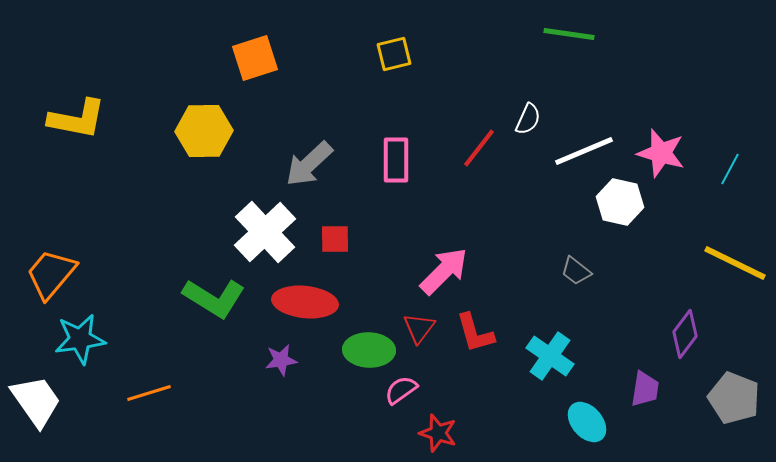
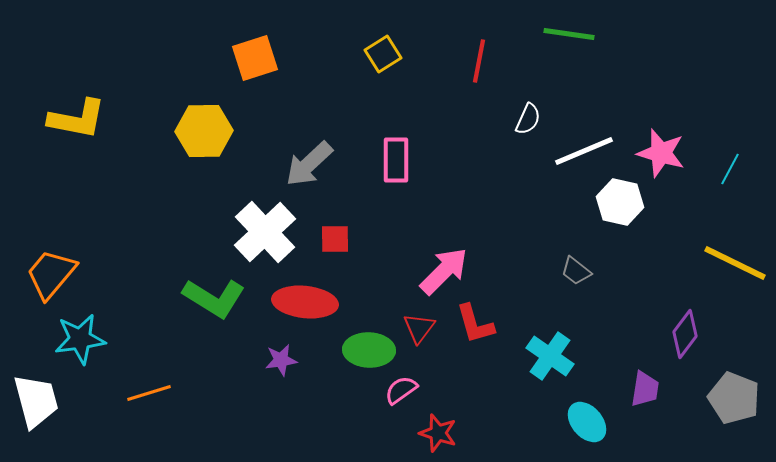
yellow square: moved 11 px left; rotated 18 degrees counterclockwise
red line: moved 87 px up; rotated 27 degrees counterclockwise
red L-shape: moved 9 px up
white trapezoid: rotated 20 degrees clockwise
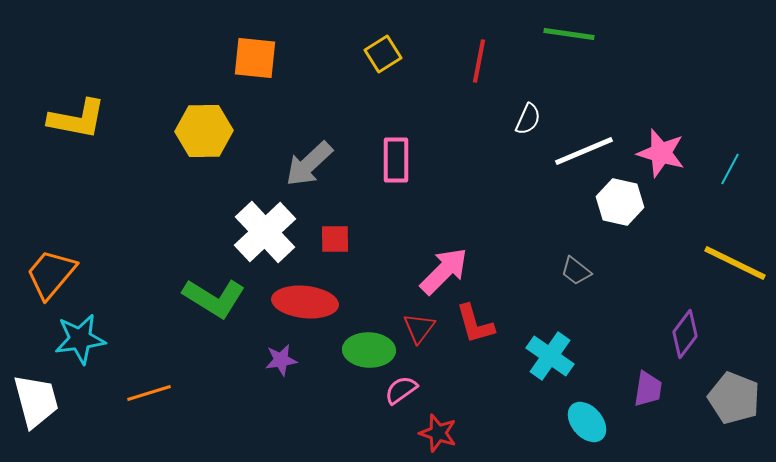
orange square: rotated 24 degrees clockwise
purple trapezoid: moved 3 px right
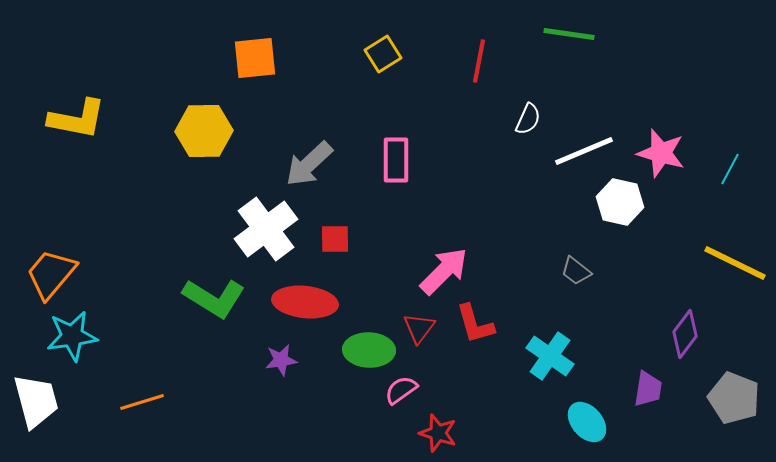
orange square: rotated 12 degrees counterclockwise
white cross: moved 1 px right, 3 px up; rotated 6 degrees clockwise
cyan star: moved 8 px left, 3 px up
orange line: moved 7 px left, 9 px down
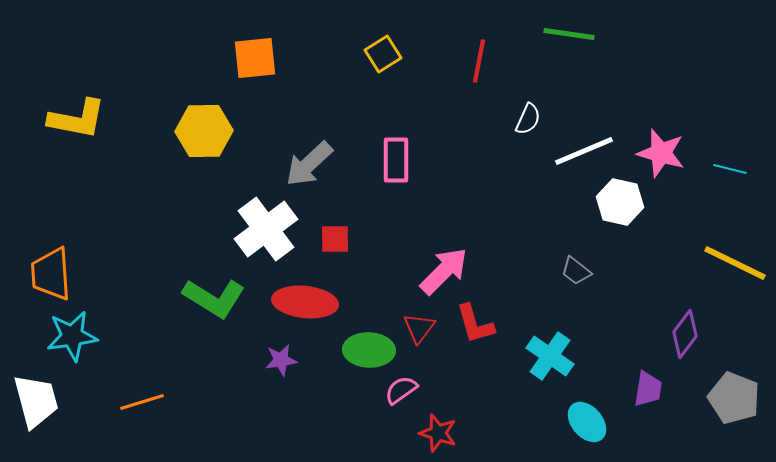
cyan line: rotated 76 degrees clockwise
orange trapezoid: rotated 44 degrees counterclockwise
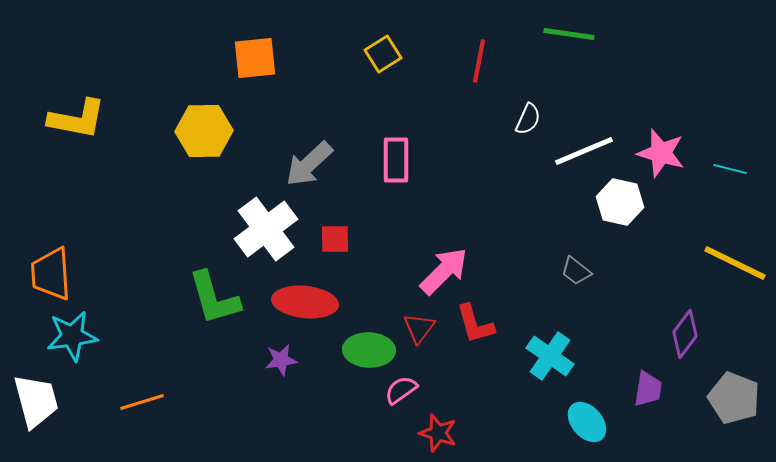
green L-shape: rotated 42 degrees clockwise
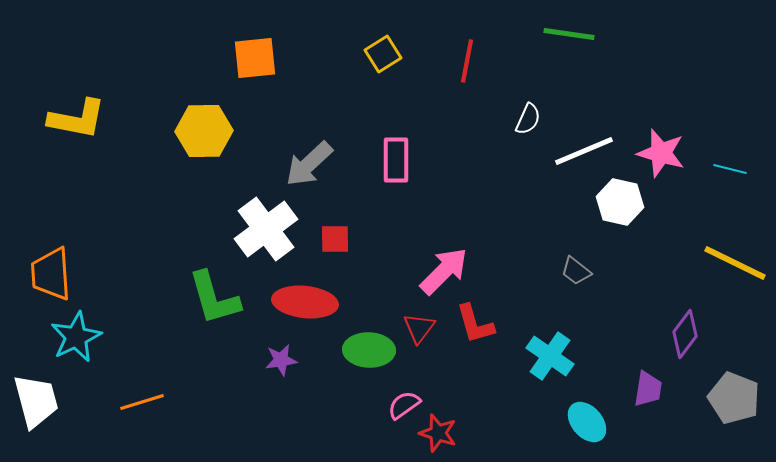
red line: moved 12 px left
cyan star: moved 4 px right, 1 px down; rotated 18 degrees counterclockwise
pink semicircle: moved 3 px right, 15 px down
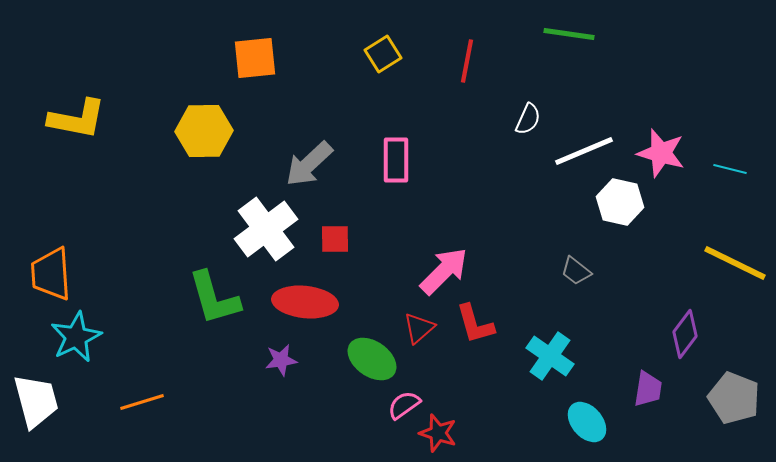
red triangle: rotated 12 degrees clockwise
green ellipse: moved 3 px right, 9 px down; rotated 33 degrees clockwise
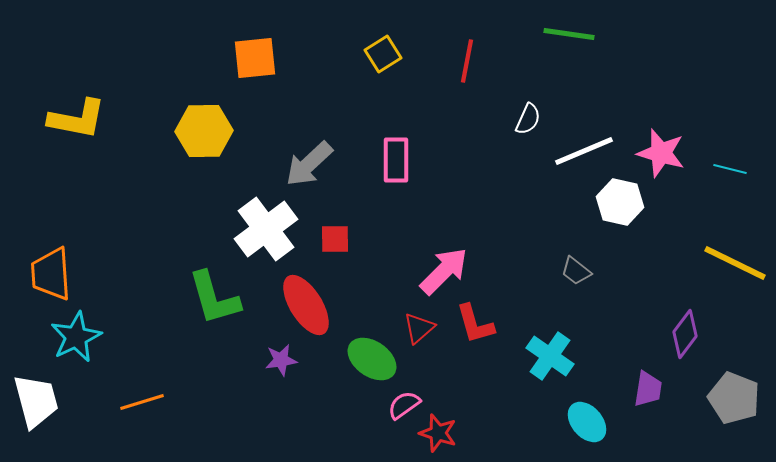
red ellipse: moved 1 px right, 3 px down; rotated 52 degrees clockwise
